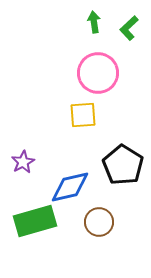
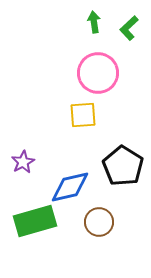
black pentagon: moved 1 px down
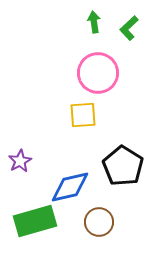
purple star: moved 3 px left, 1 px up
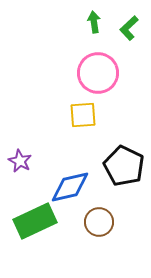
purple star: rotated 15 degrees counterclockwise
black pentagon: moved 1 px right; rotated 6 degrees counterclockwise
green rectangle: rotated 9 degrees counterclockwise
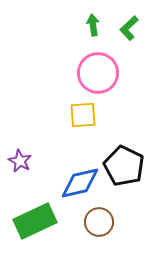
green arrow: moved 1 px left, 3 px down
blue diamond: moved 10 px right, 4 px up
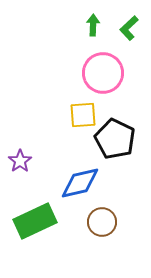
green arrow: rotated 10 degrees clockwise
pink circle: moved 5 px right
purple star: rotated 10 degrees clockwise
black pentagon: moved 9 px left, 27 px up
brown circle: moved 3 px right
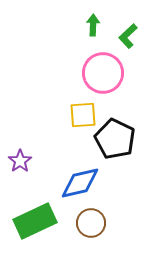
green L-shape: moved 1 px left, 8 px down
brown circle: moved 11 px left, 1 px down
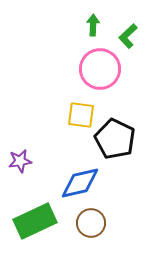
pink circle: moved 3 px left, 4 px up
yellow square: moved 2 px left; rotated 12 degrees clockwise
purple star: rotated 25 degrees clockwise
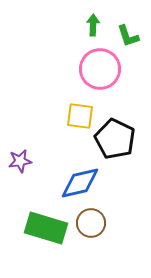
green L-shape: rotated 65 degrees counterclockwise
yellow square: moved 1 px left, 1 px down
green rectangle: moved 11 px right, 7 px down; rotated 42 degrees clockwise
